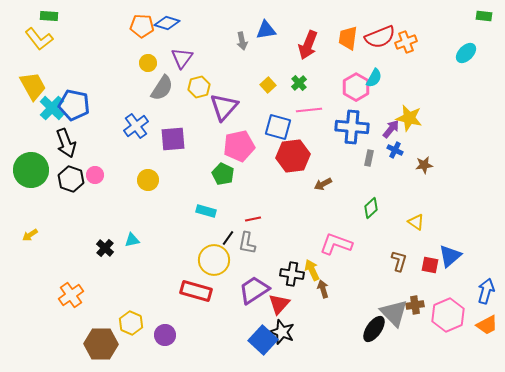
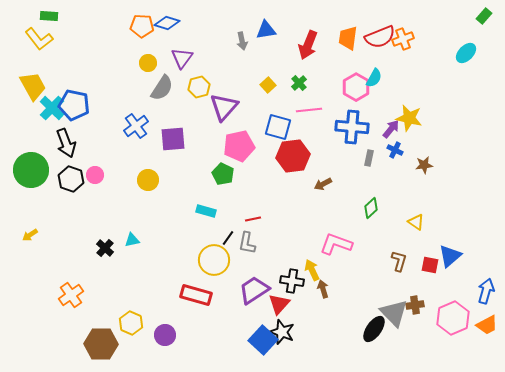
green rectangle at (484, 16): rotated 56 degrees counterclockwise
orange cross at (406, 42): moved 3 px left, 3 px up
black cross at (292, 274): moved 7 px down
red rectangle at (196, 291): moved 4 px down
pink hexagon at (448, 315): moved 5 px right, 3 px down
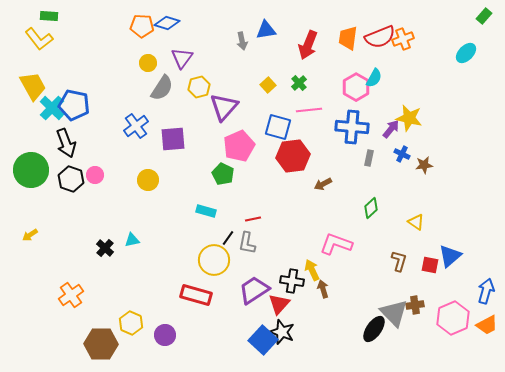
pink pentagon at (239, 146): rotated 12 degrees counterclockwise
blue cross at (395, 150): moved 7 px right, 4 px down
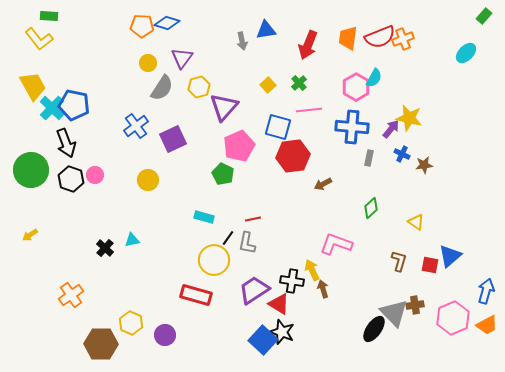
purple square at (173, 139): rotated 20 degrees counterclockwise
cyan rectangle at (206, 211): moved 2 px left, 6 px down
red triangle at (279, 304): rotated 40 degrees counterclockwise
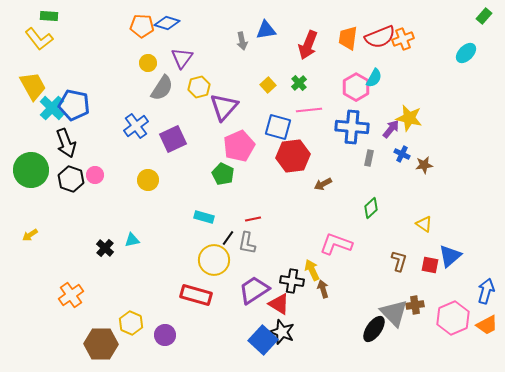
yellow triangle at (416, 222): moved 8 px right, 2 px down
